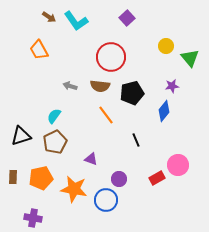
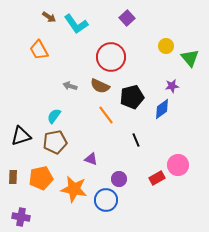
cyan L-shape: moved 3 px down
brown semicircle: rotated 18 degrees clockwise
black pentagon: moved 4 px down
blue diamond: moved 2 px left, 2 px up; rotated 15 degrees clockwise
brown pentagon: rotated 15 degrees clockwise
purple cross: moved 12 px left, 1 px up
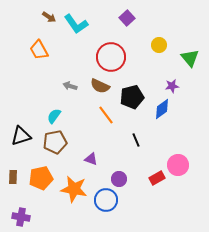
yellow circle: moved 7 px left, 1 px up
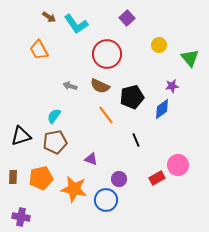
red circle: moved 4 px left, 3 px up
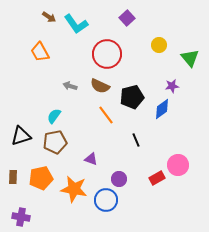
orange trapezoid: moved 1 px right, 2 px down
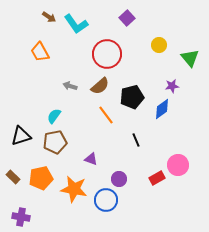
brown semicircle: rotated 66 degrees counterclockwise
brown rectangle: rotated 48 degrees counterclockwise
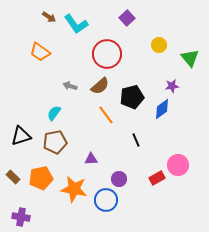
orange trapezoid: rotated 25 degrees counterclockwise
cyan semicircle: moved 3 px up
purple triangle: rotated 24 degrees counterclockwise
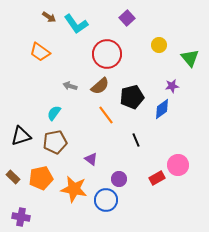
purple triangle: rotated 40 degrees clockwise
